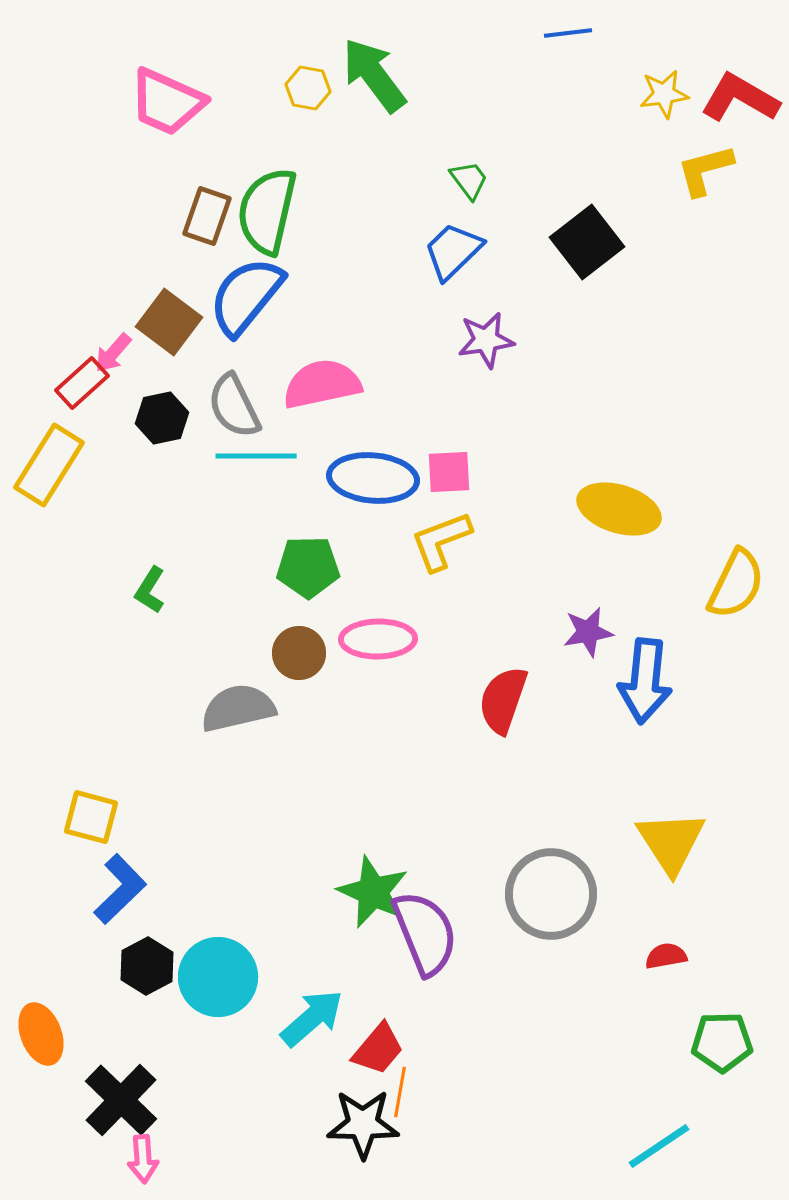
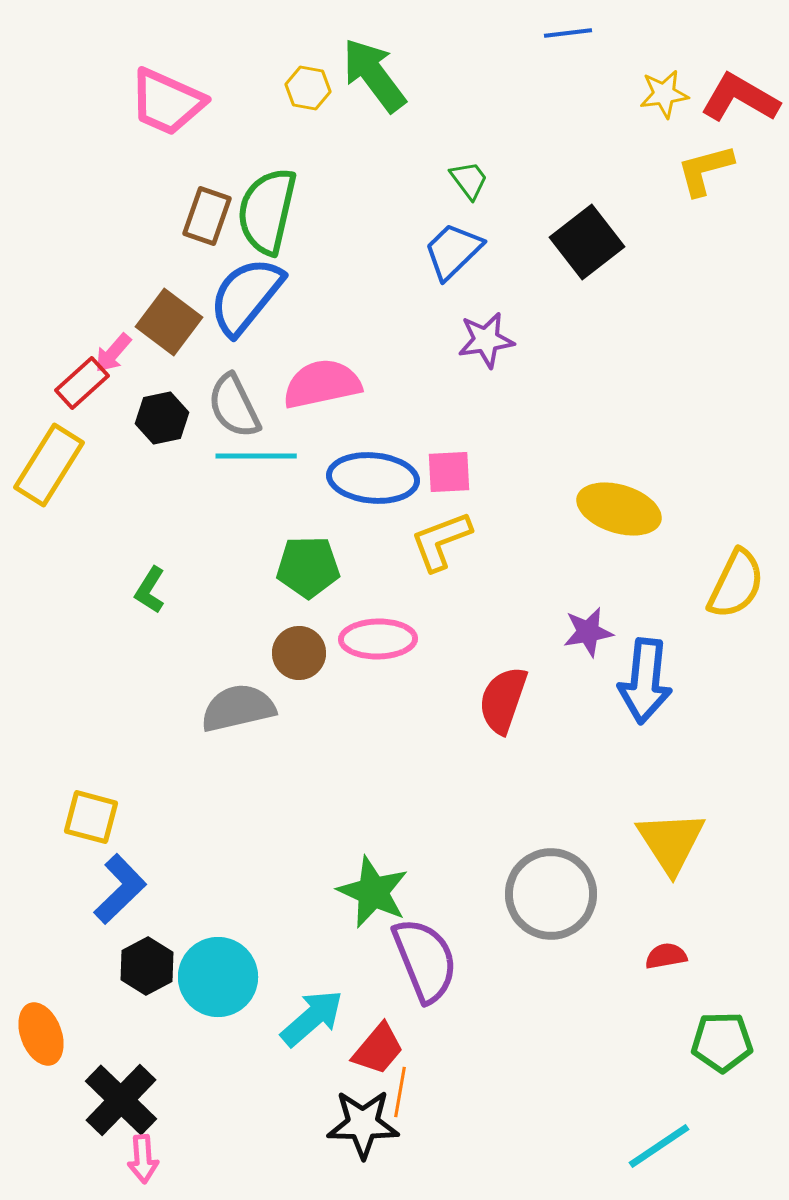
purple semicircle at (425, 933): moved 27 px down
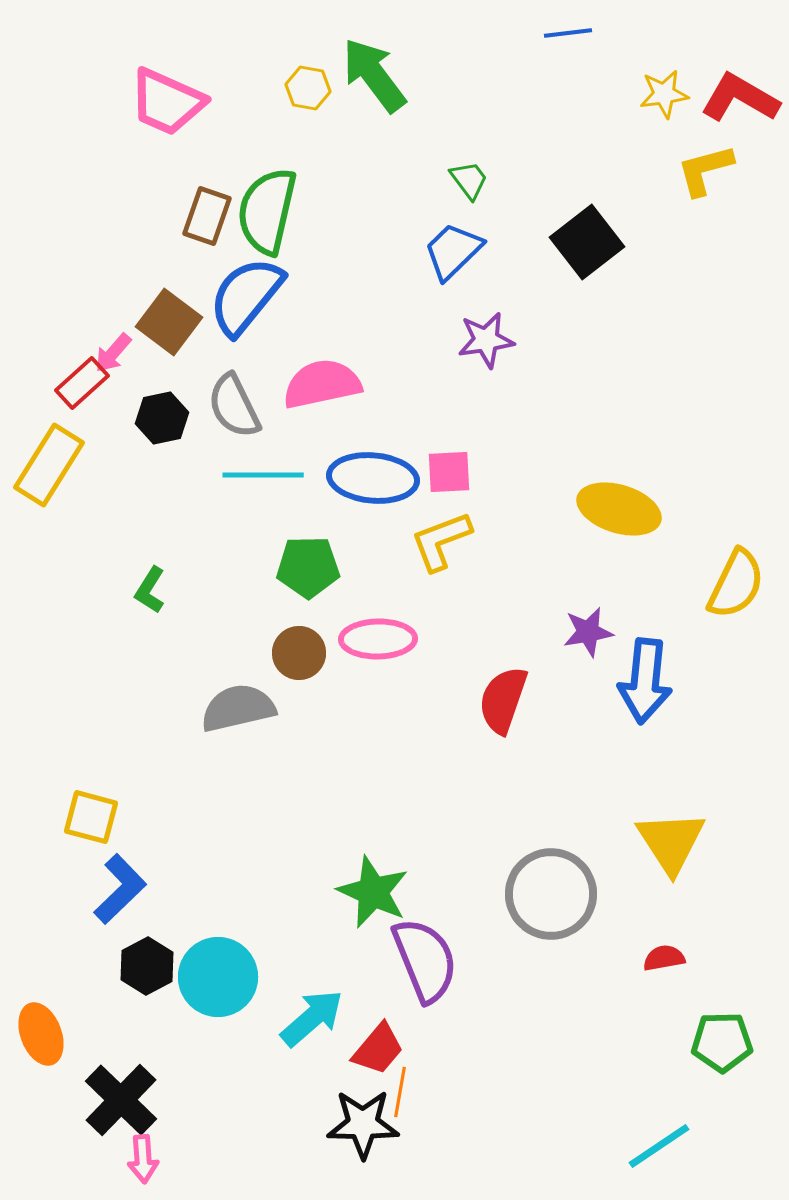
cyan line at (256, 456): moved 7 px right, 19 px down
red semicircle at (666, 956): moved 2 px left, 2 px down
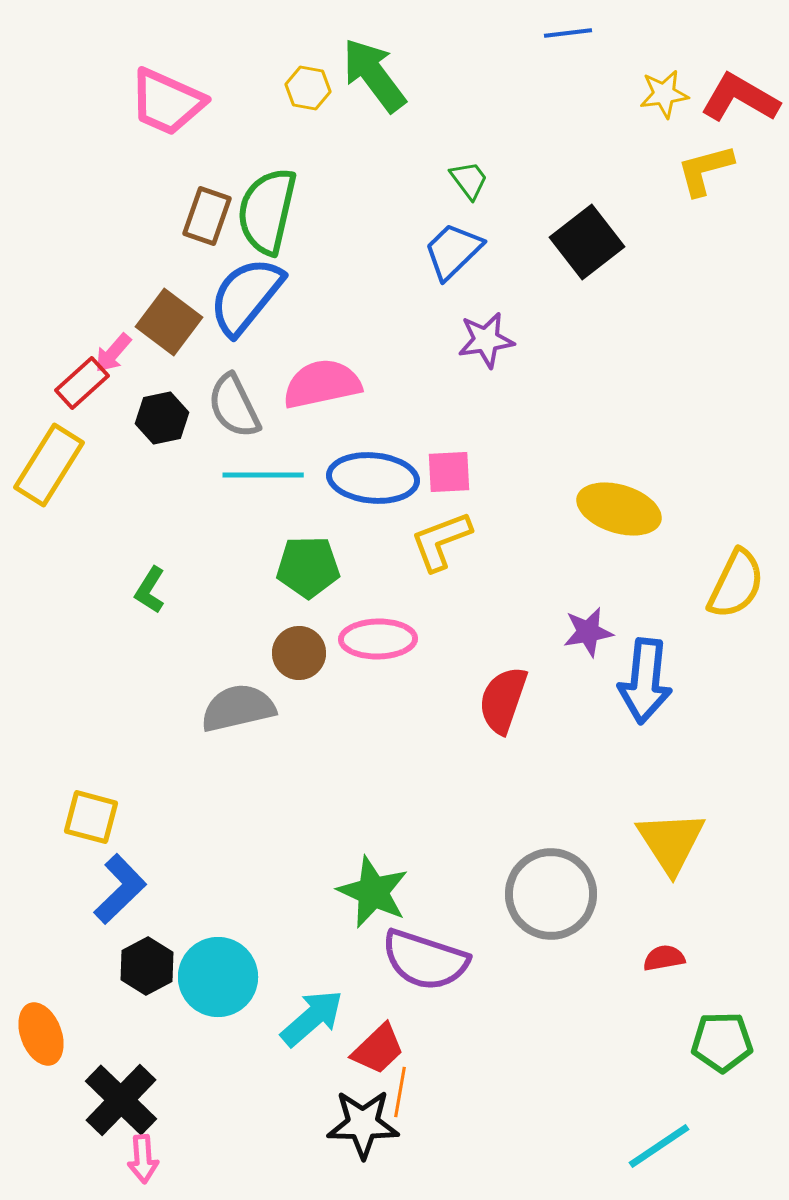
purple semicircle at (425, 960): rotated 130 degrees clockwise
red trapezoid at (378, 1049): rotated 6 degrees clockwise
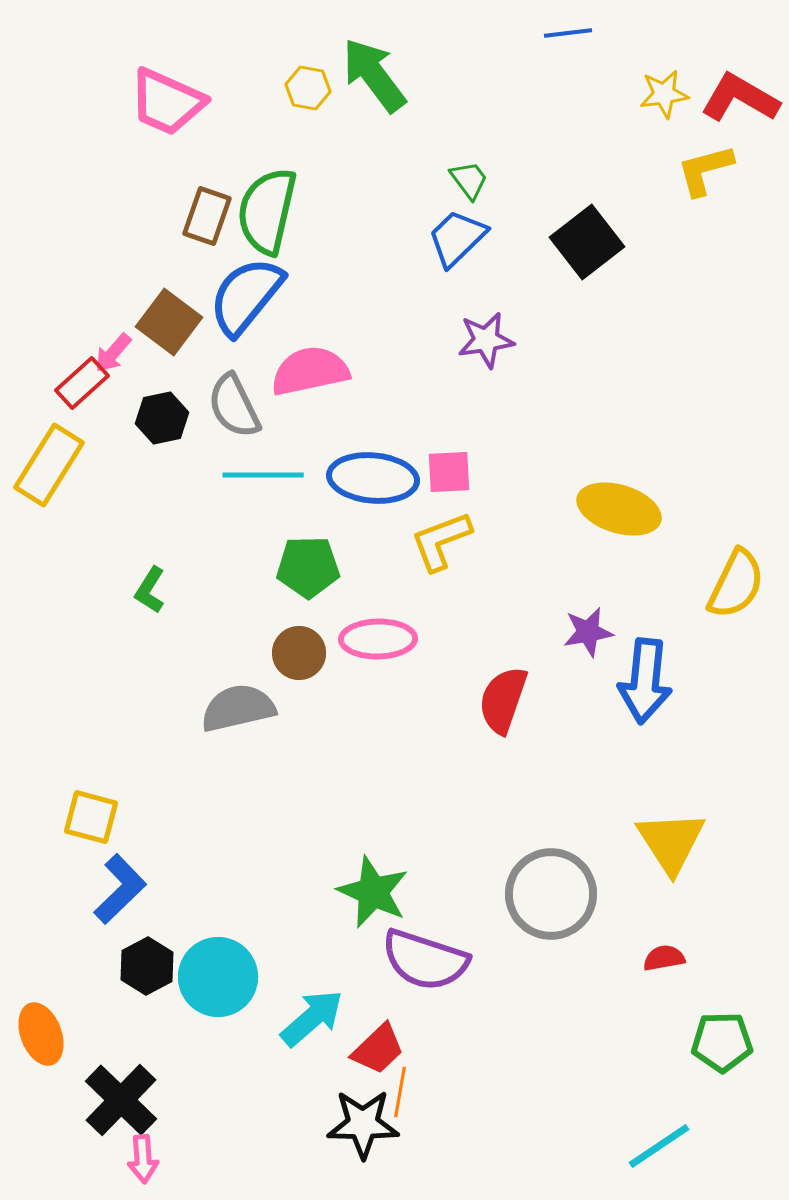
blue trapezoid at (453, 251): moved 4 px right, 13 px up
pink semicircle at (322, 384): moved 12 px left, 13 px up
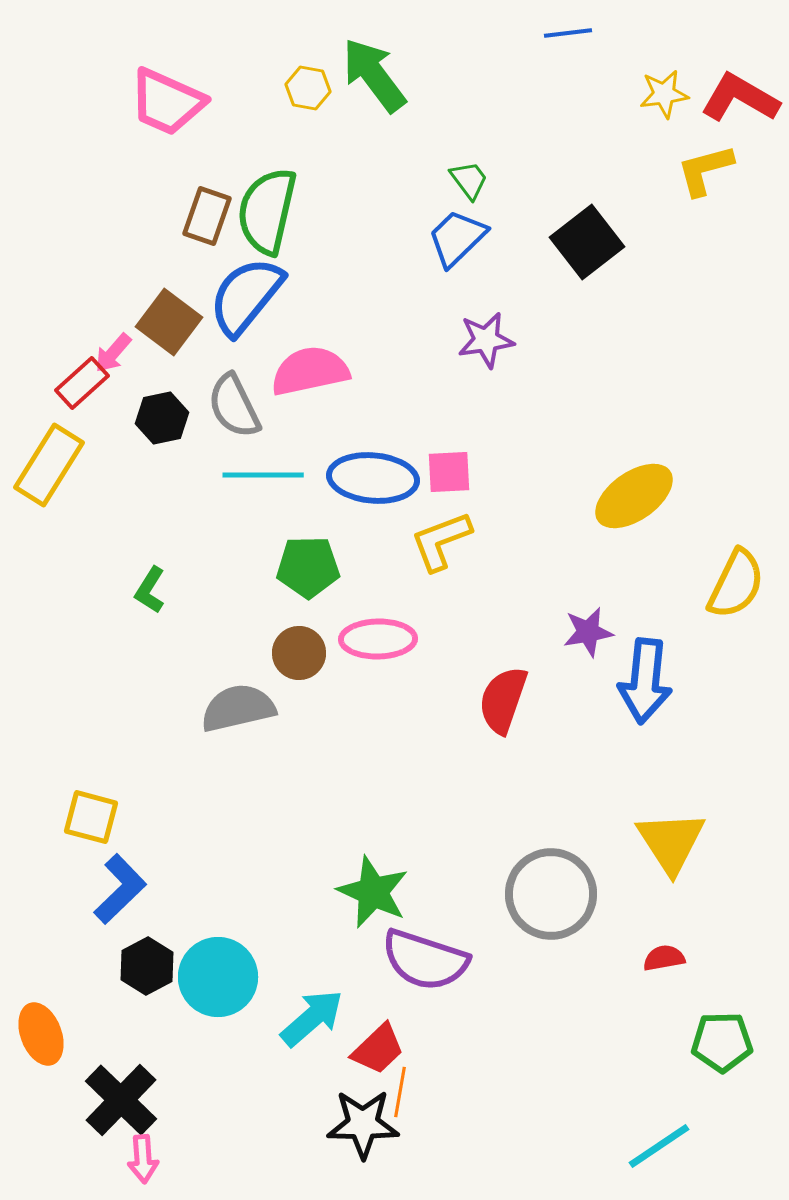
yellow ellipse at (619, 509): moved 15 px right, 13 px up; rotated 52 degrees counterclockwise
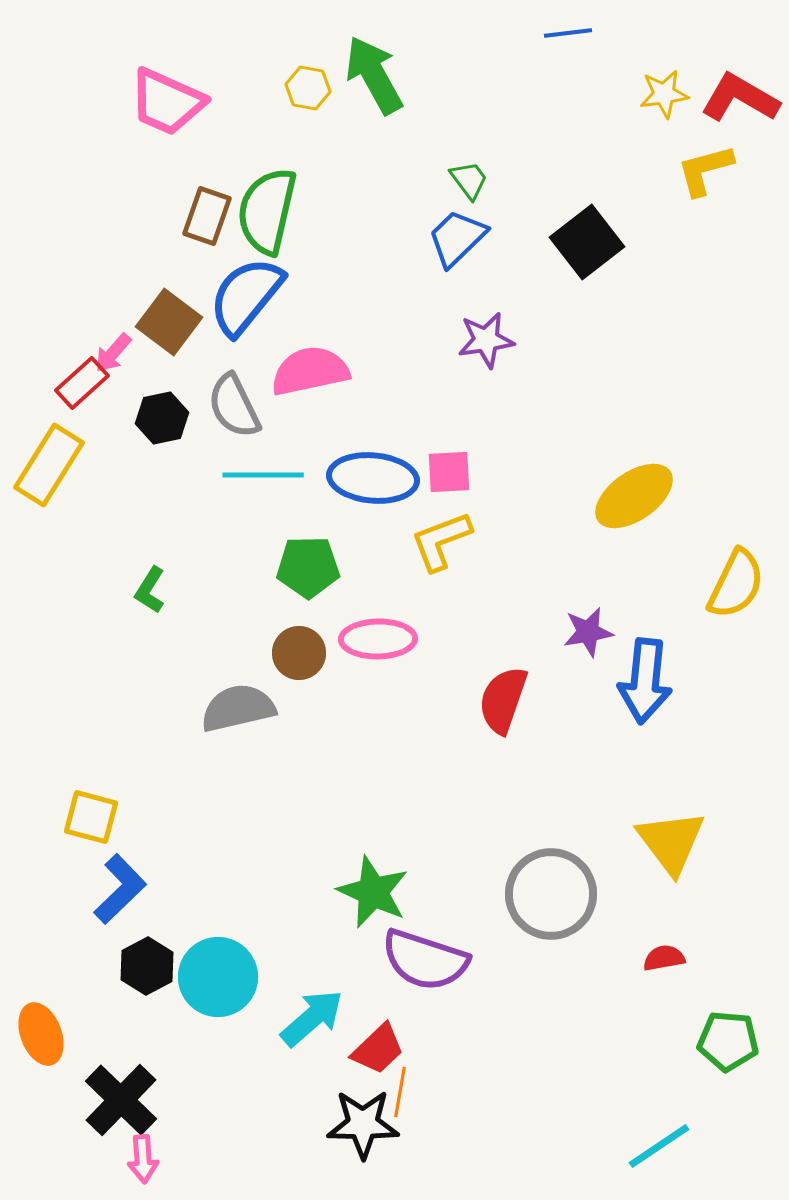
green arrow at (374, 75): rotated 8 degrees clockwise
yellow triangle at (671, 842): rotated 4 degrees counterclockwise
green pentagon at (722, 1042): moved 6 px right, 1 px up; rotated 6 degrees clockwise
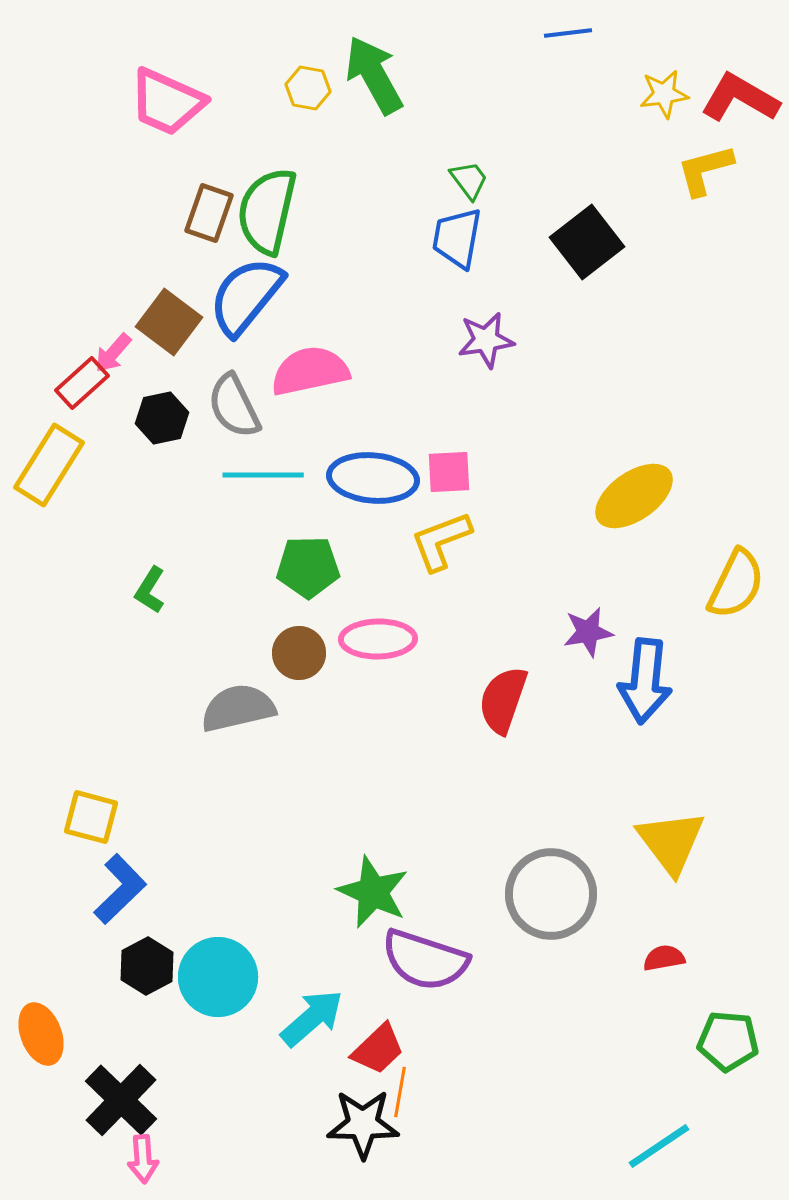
brown rectangle at (207, 216): moved 2 px right, 3 px up
blue trapezoid at (457, 238): rotated 36 degrees counterclockwise
